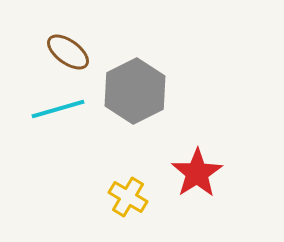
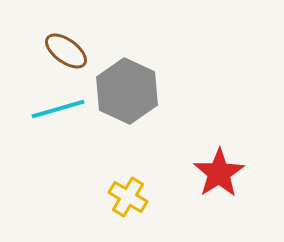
brown ellipse: moved 2 px left, 1 px up
gray hexagon: moved 8 px left; rotated 8 degrees counterclockwise
red star: moved 22 px right
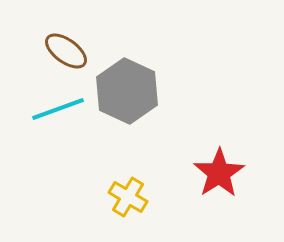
cyan line: rotated 4 degrees counterclockwise
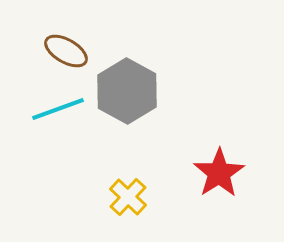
brown ellipse: rotated 6 degrees counterclockwise
gray hexagon: rotated 4 degrees clockwise
yellow cross: rotated 12 degrees clockwise
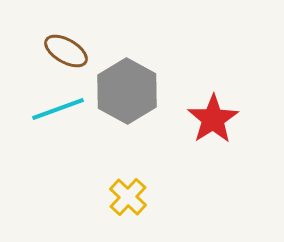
red star: moved 6 px left, 54 px up
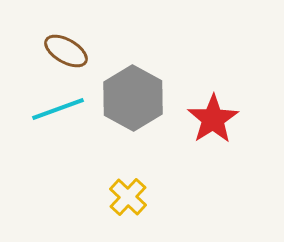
gray hexagon: moved 6 px right, 7 px down
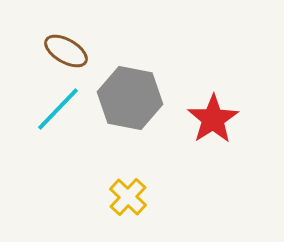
gray hexagon: moved 3 px left; rotated 18 degrees counterclockwise
cyan line: rotated 26 degrees counterclockwise
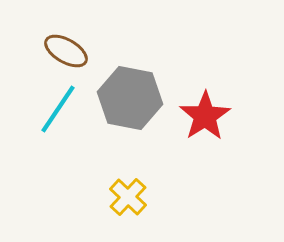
cyan line: rotated 10 degrees counterclockwise
red star: moved 8 px left, 3 px up
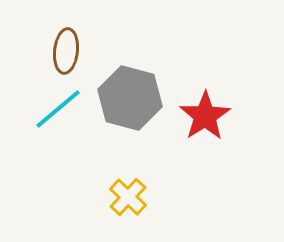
brown ellipse: rotated 66 degrees clockwise
gray hexagon: rotated 4 degrees clockwise
cyan line: rotated 16 degrees clockwise
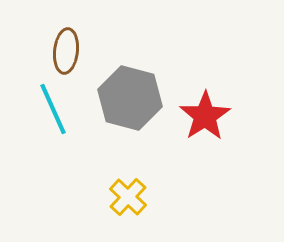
cyan line: moved 5 px left; rotated 74 degrees counterclockwise
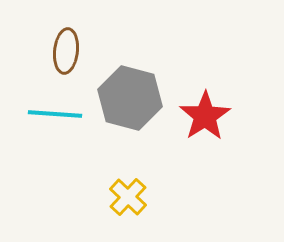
cyan line: moved 2 px right, 5 px down; rotated 62 degrees counterclockwise
